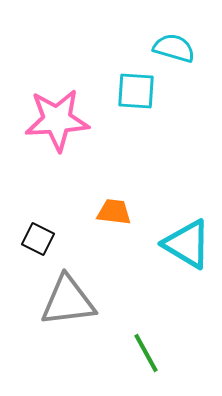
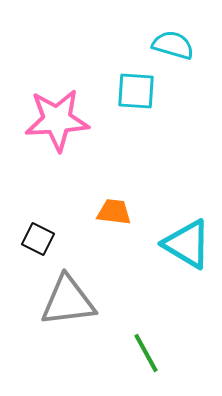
cyan semicircle: moved 1 px left, 3 px up
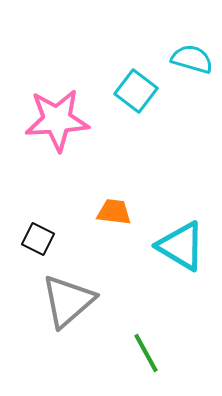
cyan semicircle: moved 19 px right, 14 px down
cyan square: rotated 33 degrees clockwise
cyan triangle: moved 6 px left, 2 px down
gray triangle: rotated 34 degrees counterclockwise
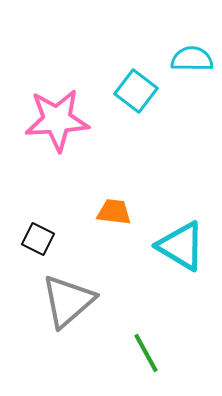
cyan semicircle: rotated 15 degrees counterclockwise
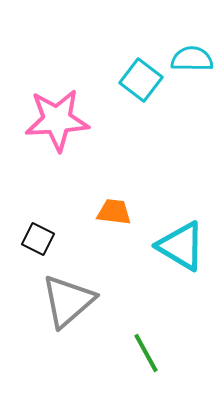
cyan square: moved 5 px right, 11 px up
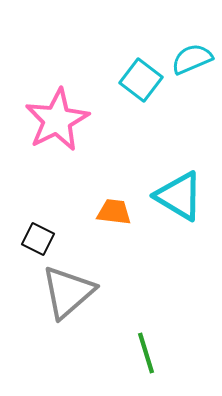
cyan semicircle: rotated 24 degrees counterclockwise
pink star: rotated 24 degrees counterclockwise
cyan triangle: moved 2 px left, 50 px up
gray triangle: moved 9 px up
green line: rotated 12 degrees clockwise
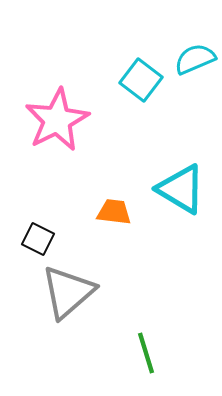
cyan semicircle: moved 3 px right
cyan triangle: moved 2 px right, 7 px up
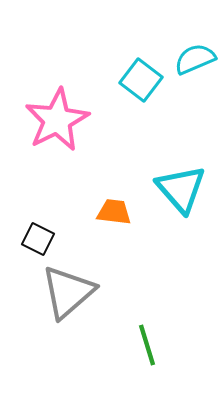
cyan triangle: rotated 18 degrees clockwise
green line: moved 1 px right, 8 px up
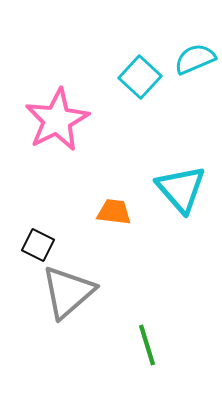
cyan square: moved 1 px left, 3 px up; rotated 6 degrees clockwise
black square: moved 6 px down
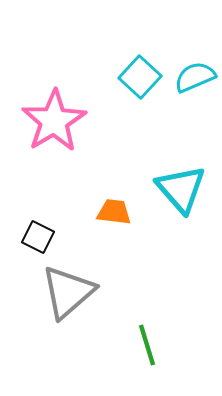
cyan semicircle: moved 18 px down
pink star: moved 3 px left, 1 px down; rotated 4 degrees counterclockwise
black square: moved 8 px up
